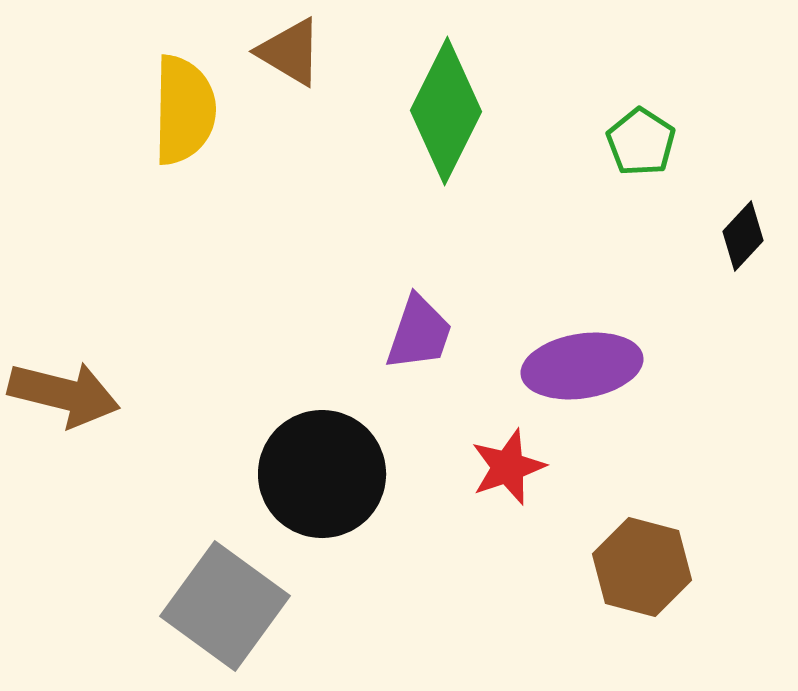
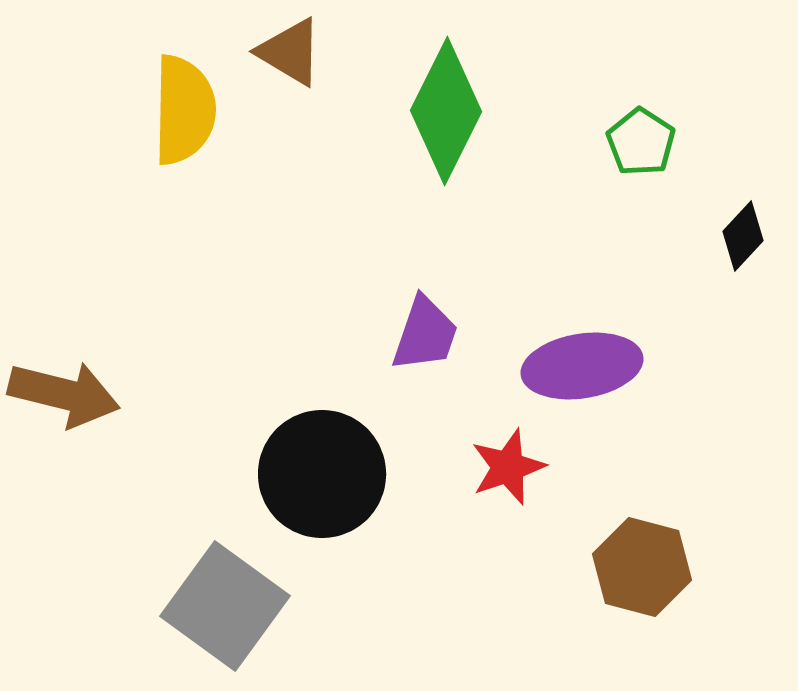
purple trapezoid: moved 6 px right, 1 px down
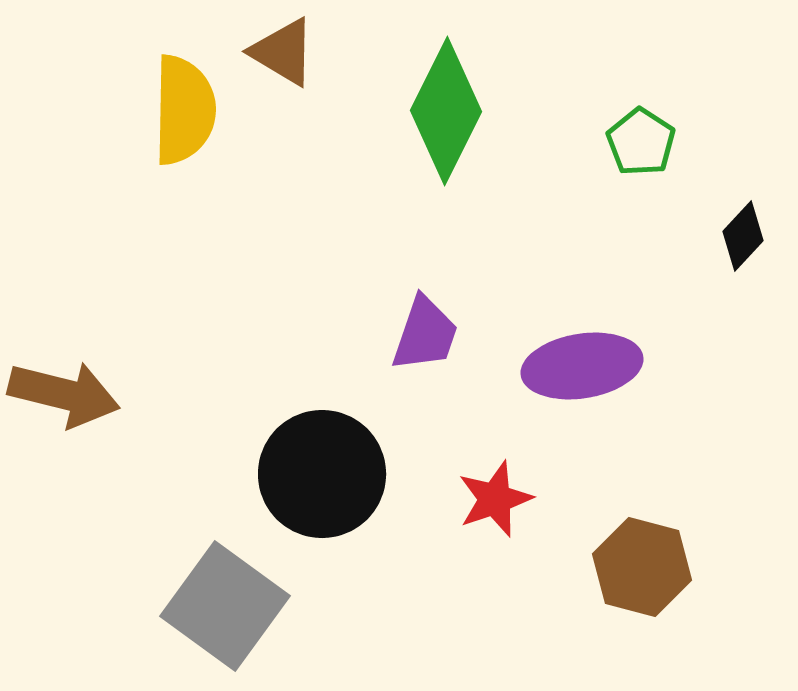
brown triangle: moved 7 px left
red star: moved 13 px left, 32 px down
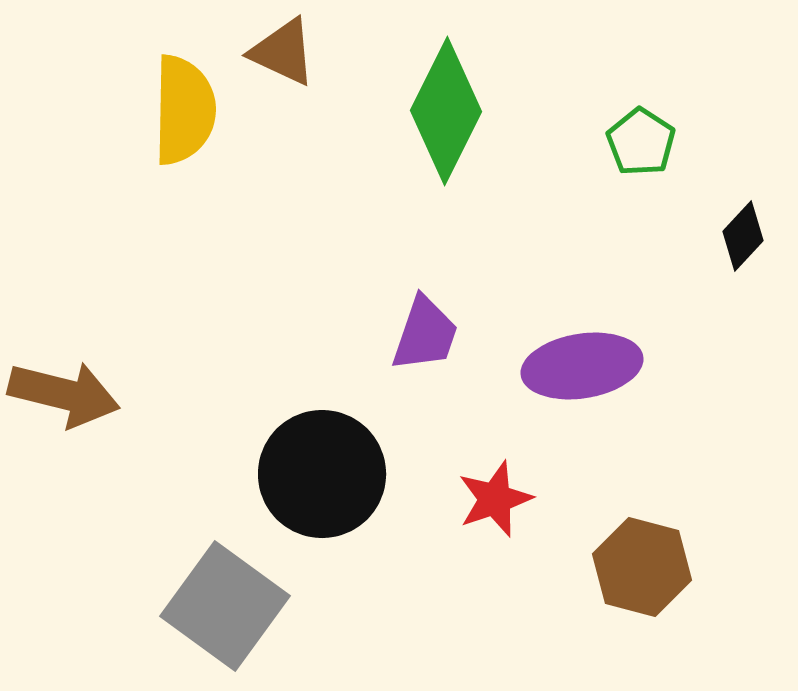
brown triangle: rotated 6 degrees counterclockwise
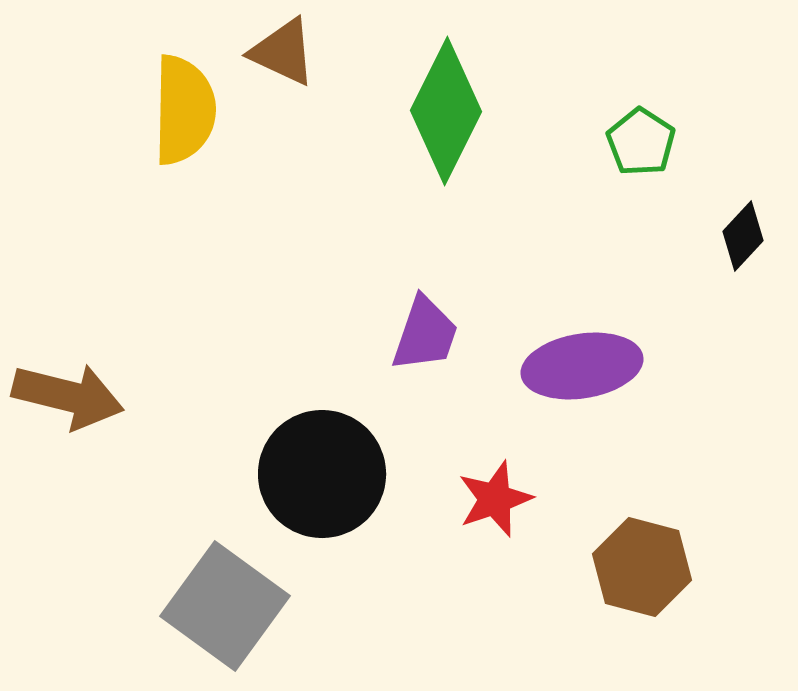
brown arrow: moved 4 px right, 2 px down
